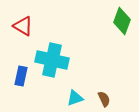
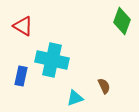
brown semicircle: moved 13 px up
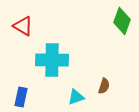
cyan cross: rotated 12 degrees counterclockwise
blue rectangle: moved 21 px down
brown semicircle: rotated 42 degrees clockwise
cyan triangle: moved 1 px right, 1 px up
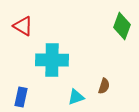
green diamond: moved 5 px down
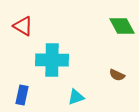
green diamond: rotated 48 degrees counterclockwise
brown semicircle: moved 13 px right, 11 px up; rotated 98 degrees clockwise
blue rectangle: moved 1 px right, 2 px up
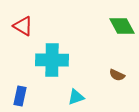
blue rectangle: moved 2 px left, 1 px down
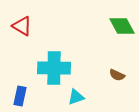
red triangle: moved 1 px left
cyan cross: moved 2 px right, 8 px down
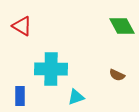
cyan cross: moved 3 px left, 1 px down
blue rectangle: rotated 12 degrees counterclockwise
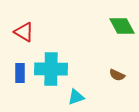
red triangle: moved 2 px right, 6 px down
blue rectangle: moved 23 px up
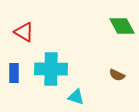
blue rectangle: moved 6 px left
cyan triangle: rotated 36 degrees clockwise
